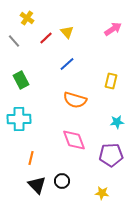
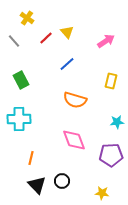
pink arrow: moved 7 px left, 12 px down
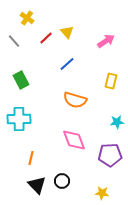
purple pentagon: moved 1 px left
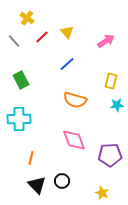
red line: moved 4 px left, 1 px up
cyan star: moved 17 px up
yellow star: rotated 16 degrees clockwise
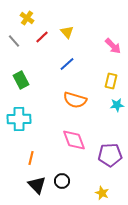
pink arrow: moved 7 px right, 5 px down; rotated 78 degrees clockwise
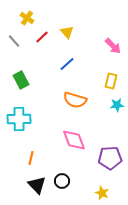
purple pentagon: moved 3 px down
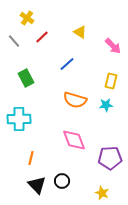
yellow triangle: moved 13 px right; rotated 16 degrees counterclockwise
green rectangle: moved 5 px right, 2 px up
cyan star: moved 11 px left
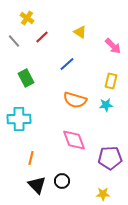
yellow star: moved 1 px right, 1 px down; rotated 24 degrees counterclockwise
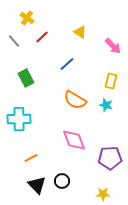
orange semicircle: rotated 15 degrees clockwise
cyan star: rotated 24 degrees clockwise
orange line: rotated 48 degrees clockwise
